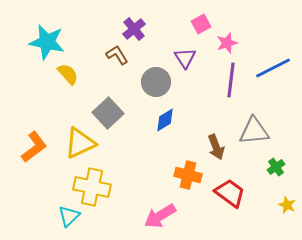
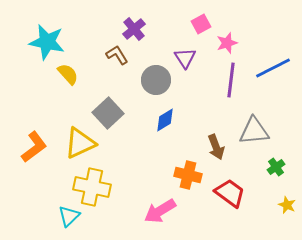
gray circle: moved 2 px up
pink arrow: moved 5 px up
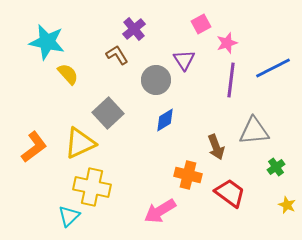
purple triangle: moved 1 px left, 2 px down
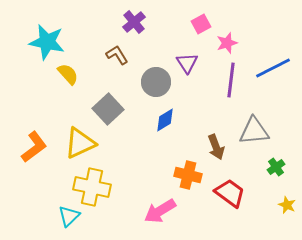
purple cross: moved 7 px up
purple triangle: moved 3 px right, 3 px down
gray circle: moved 2 px down
gray square: moved 4 px up
